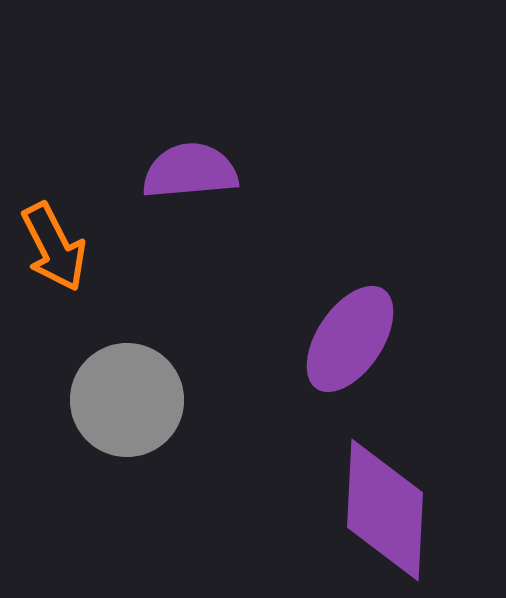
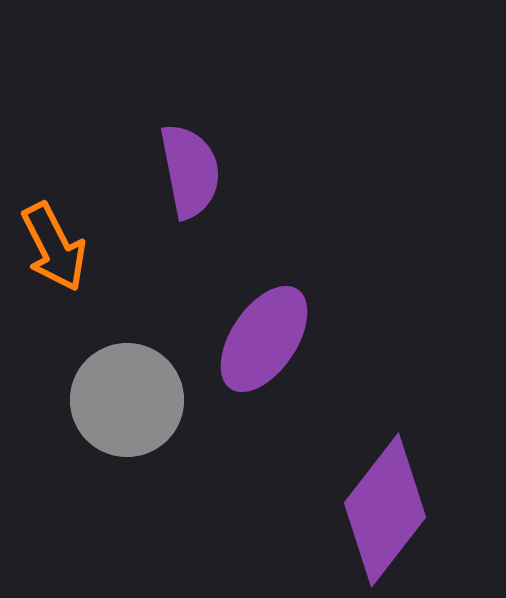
purple semicircle: rotated 84 degrees clockwise
purple ellipse: moved 86 px left
purple diamond: rotated 35 degrees clockwise
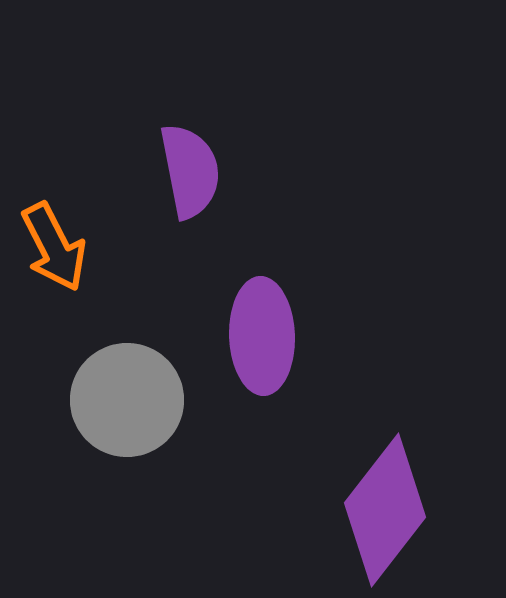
purple ellipse: moved 2 px left, 3 px up; rotated 36 degrees counterclockwise
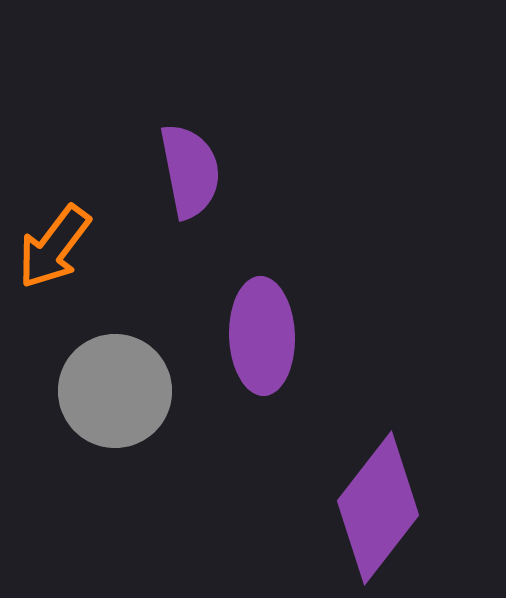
orange arrow: rotated 64 degrees clockwise
gray circle: moved 12 px left, 9 px up
purple diamond: moved 7 px left, 2 px up
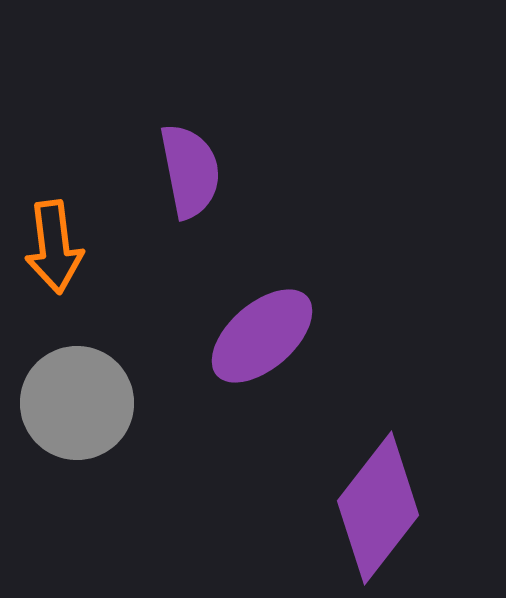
orange arrow: rotated 44 degrees counterclockwise
purple ellipse: rotated 51 degrees clockwise
gray circle: moved 38 px left, 12 px down
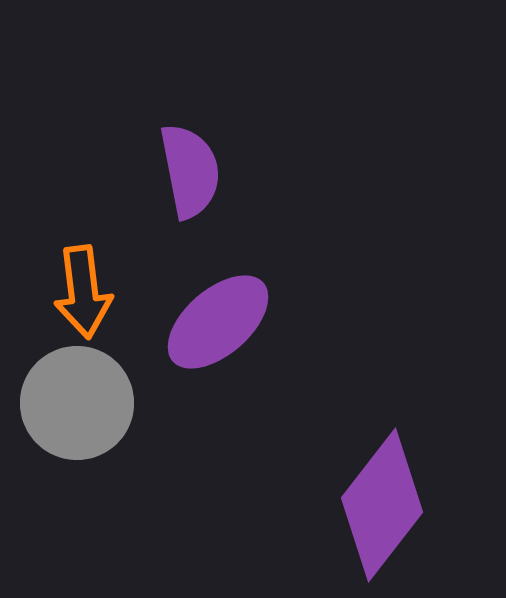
orange arrow: moved 29 px right, 45 px down
purple ellipse: moved 44 px left, 14 px up
purple diamond: moved 4 px right, 3 px up
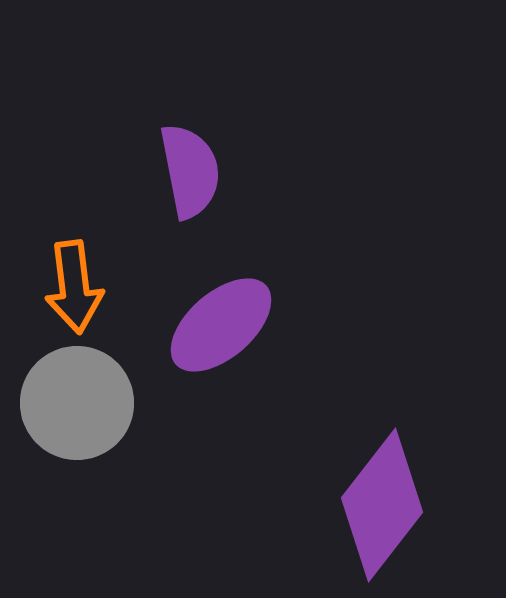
orange arrow: moved 9 px left, 5 px up
purple ellipse: moved 3 px right, 3 px down
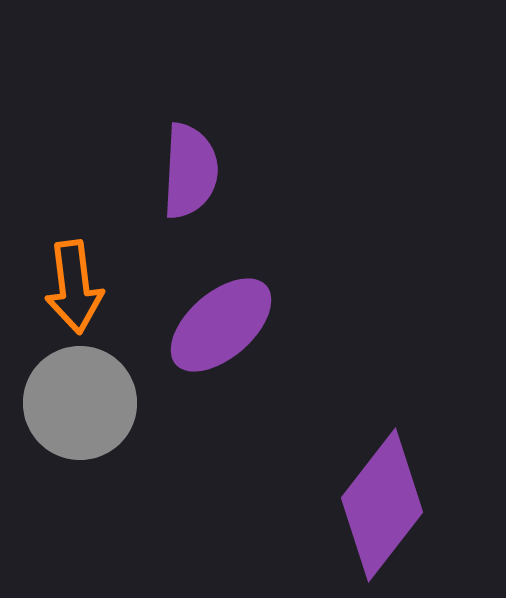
purple semicircle: rotated 14 degrees clockwise
gray circle: moved 3 px right
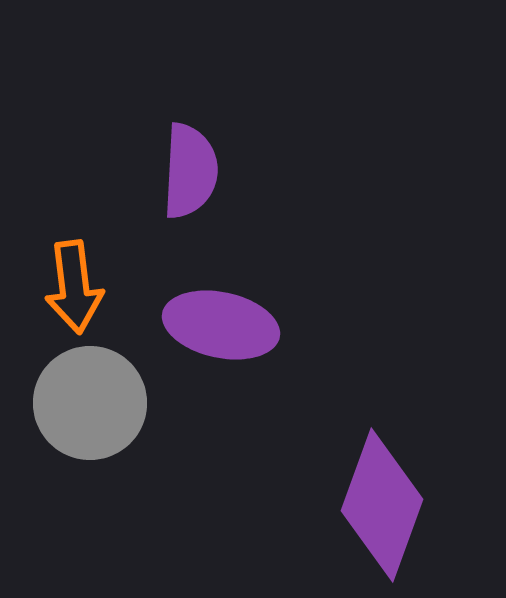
purple ellipse: rotated 53 degrees clockwise
gray circle: moved 10 px right
purple diamond: rotated 18 degrees counterclockwise
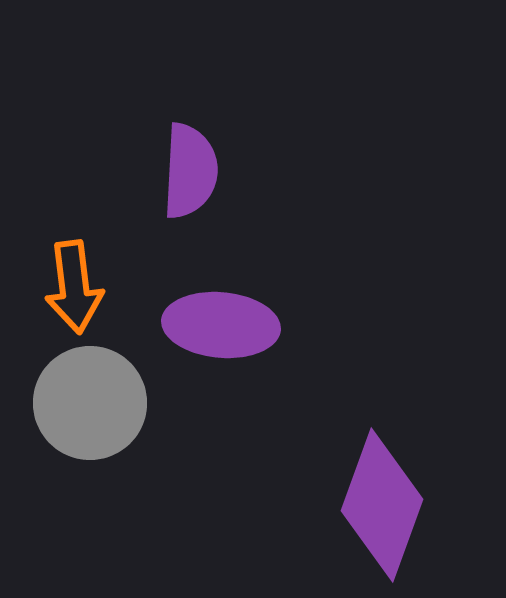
purple ellipse: rotated 7 degrees counterclockwise
